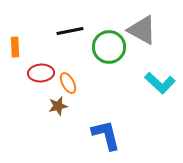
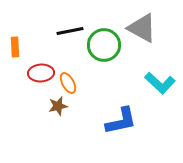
gray triangle: moved 2 px up
green circle: moved 5 px left, 2 px up
blue L-shape: moved 15 px right, 14 px up; rotated 92 degrees clockwise
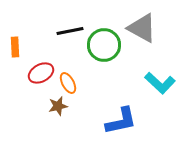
red ellipse: rotated 25 degrees counterclockwise
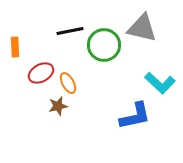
gray triangle: rotated 16 degrees counterclockwise
blue L-shape: moved 14 px right, 5 px up
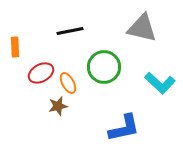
green circle: moved 22 px down
blue L-shape: moved 11 px left, 12 px down
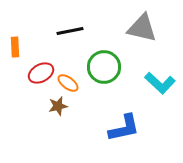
orange ellipse: rotated 25 degrees counterclockwise
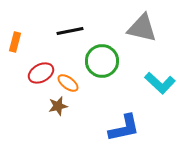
orange rectangle: moved 5 px up; rotated 18 degrees clockwise
green circle: moved 2 px left, 6 px up
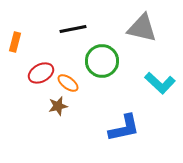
black line: moved 3 px right, 2 px up
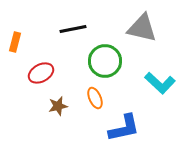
green circle: moved 3 px right
orange ellipse: moved 27 px right, 15 px down; rotated 30 degrees clockwise
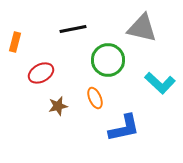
green circle: moved 3 px right, 1 px up
